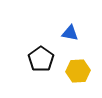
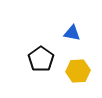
blue triangle: moved 2 px right
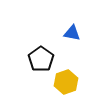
yellow hexagon: moved 12 px left, 11 px down; rotated 15 degrees counterclockwise
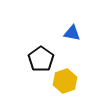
yellow hexagon: moved 1 px left, 1 px up
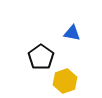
black pentagon: moved 2 px up
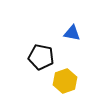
black pentagon: rotated 25 degrees counterclockwise
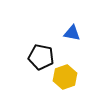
yellow hexagon: moved 4 px up
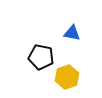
yellow hexagon: moved 2 px right
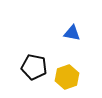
black pentagon: moved 7 px left, 10 px down
